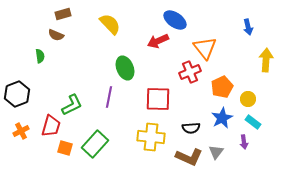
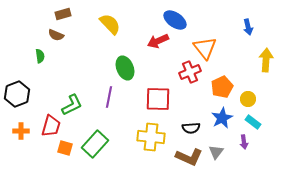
orange cross: rotated 28 degrees clockwise
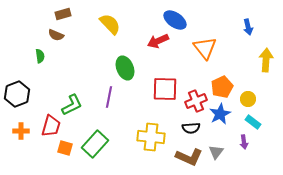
red cross: moved 6 px right, 29 px down
red square: moved 7 px right, 10 px up
blue star: moved 2 px left, 4 px up
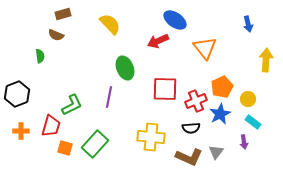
blue arrow: moved 3 px up
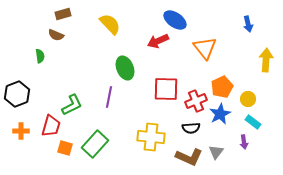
red square: moved 1 px right
